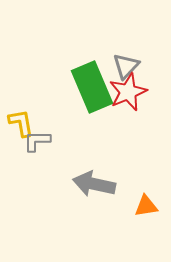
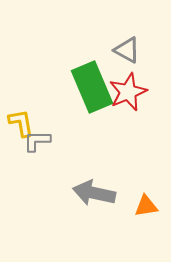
gray triangle: moved 1 px right, 16 px up; rotated 44 degrees counterclockwise
gray arrow: moved 9 px down
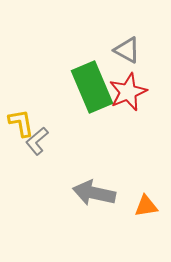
gray L-shape: rotated 40 degrees counterclockwise
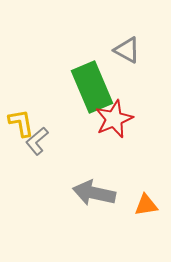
red star: moved 14 px left, 27 px down
orange triangle: moved 1 px up
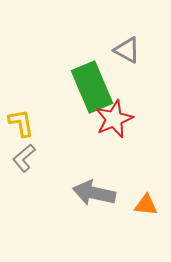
gray L-shape: moved 13 px left, 17 px down
orange triangle: rotated 15 degrees clockwise
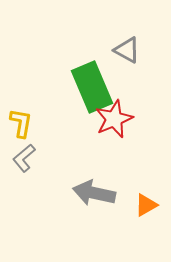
yellow L-shape: rotated 20 degrees clockwise
orange triangle: rotated 35 degrees counterclockwise
